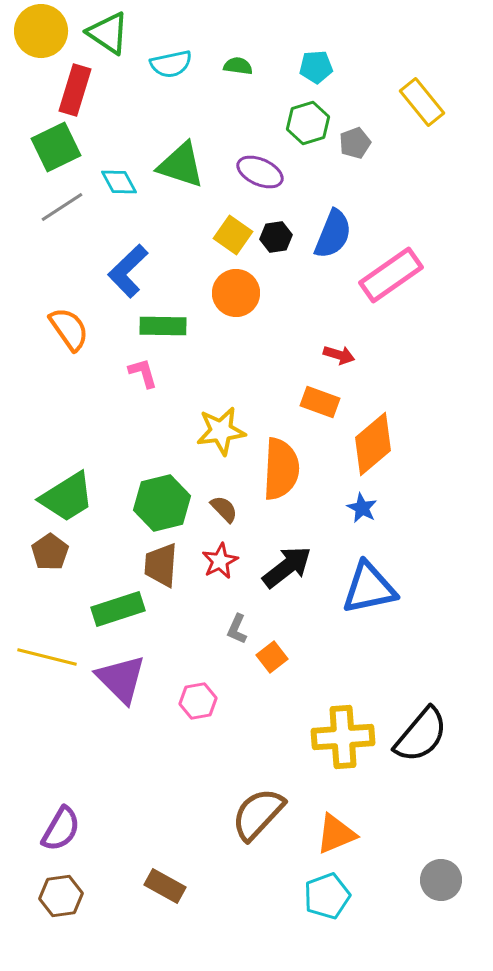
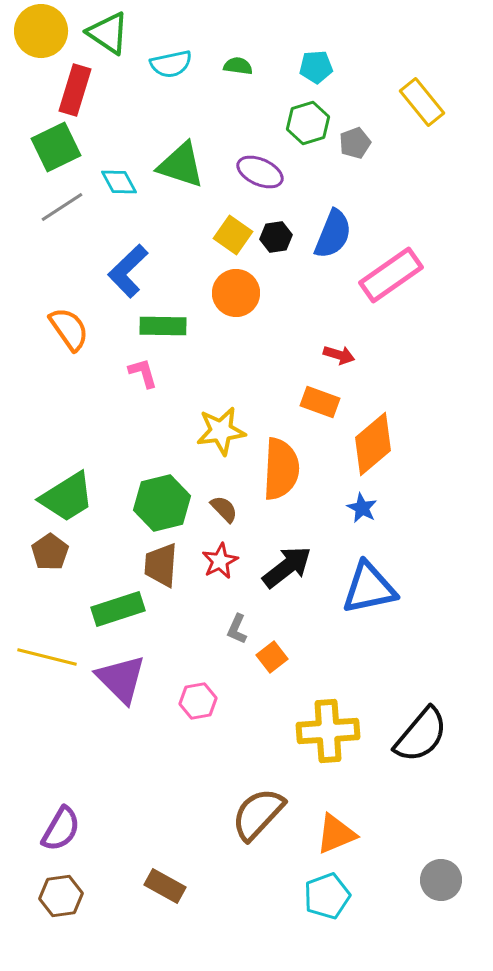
yellow cross at (343, 737): moved 15 px left, 6 px up
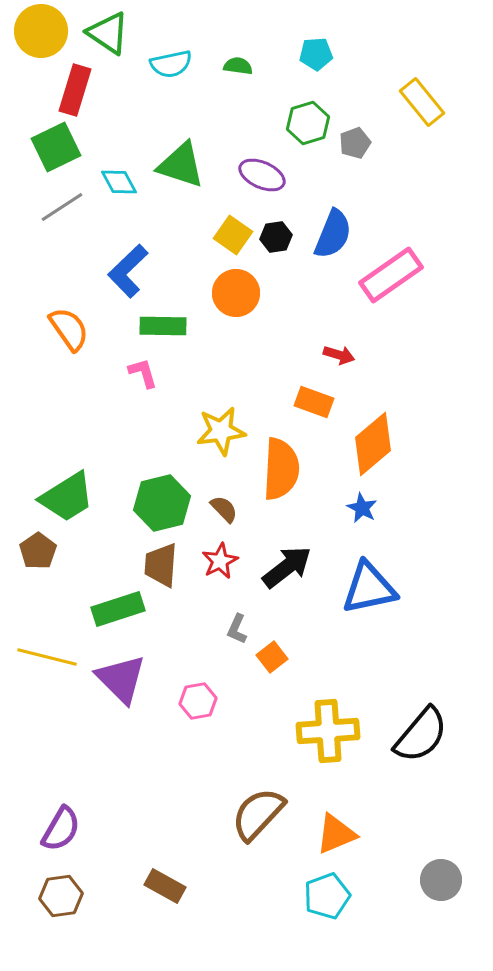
cyan pentagon at (316, 67): moved 13 px up
purple ellipse at (260, 172): moved 2 px right, 3 px down
orange rectangle at (320, 402): moved 6 px left
brown pentagon at (50, 552): moved 12 px left, 1 px up
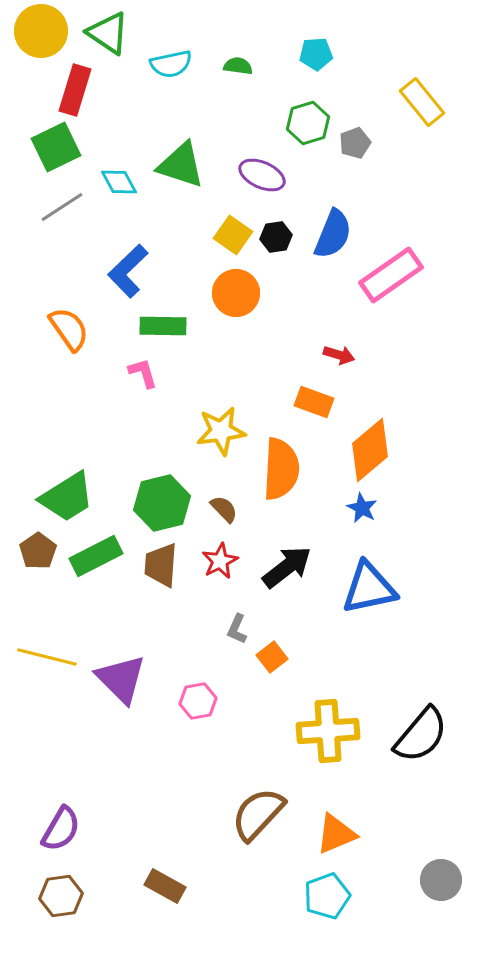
orange diamond at (373, 444): moved 3 px left, 6 px down
green rectangle at (118, 609): moved 22 px left, 53 px up; rotated 9 degrees counterclockwise
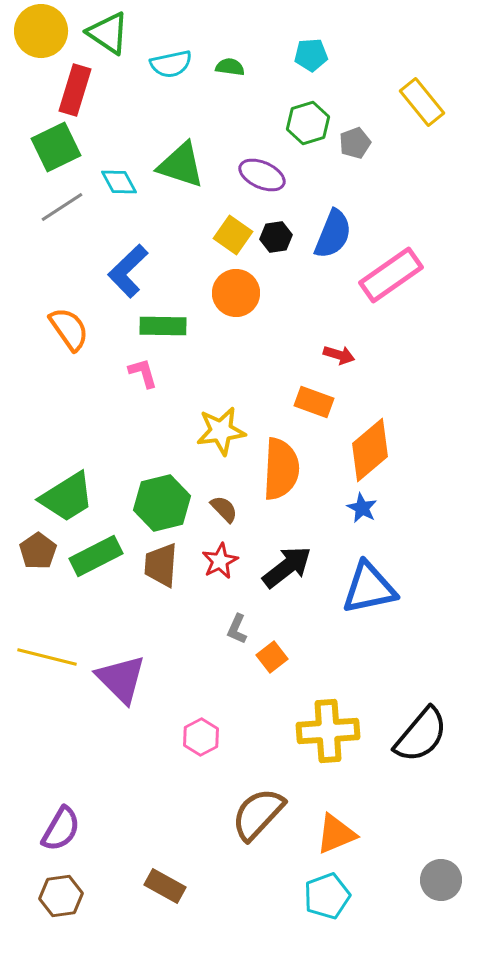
cyan pentagon at (316, 54): moved 5 px left, 1 px down
green semicircle at (238, 66): moved 8 px left, 1 px down
pink hexagon at (198, 701): moved 3 px right, 36 px down; rotated 18 degrees counterclockwise
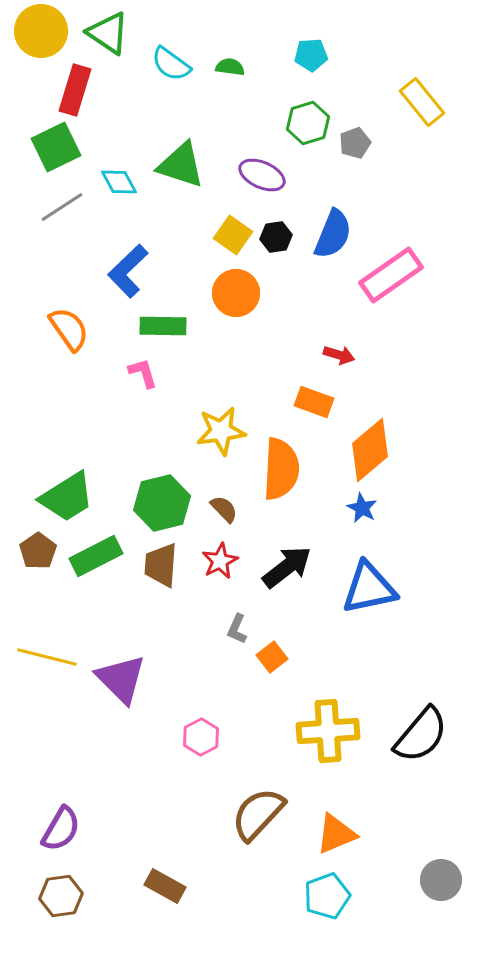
cyan semicircle at (171, 64): rotated 48 degrees clockwise
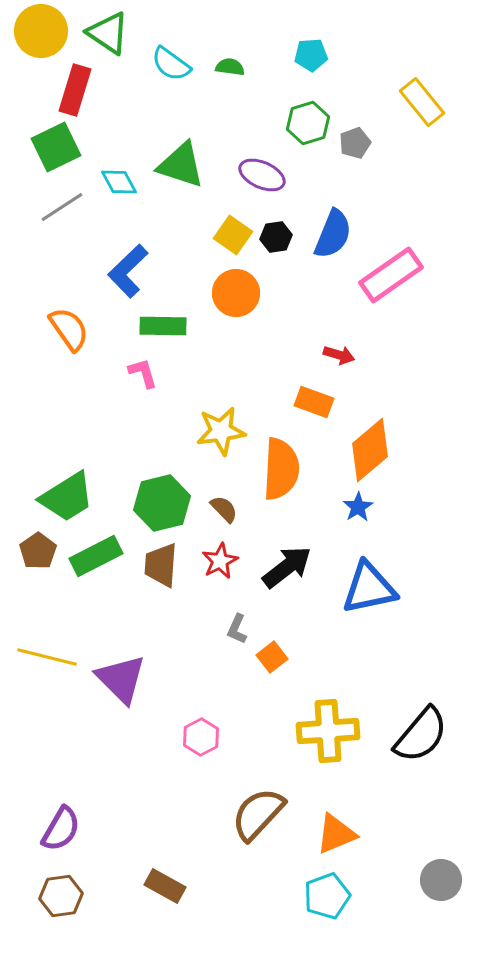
blue star at (362, 508): moved 4 px left, 1 px up; rotated 12 degrees clockwise
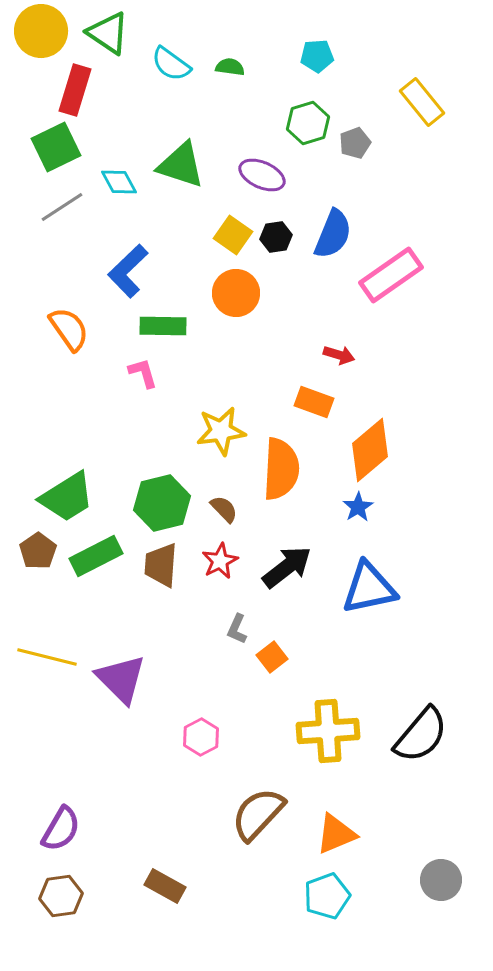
cyan pentagon at (311, 55): moved 6 px right, 1 px down
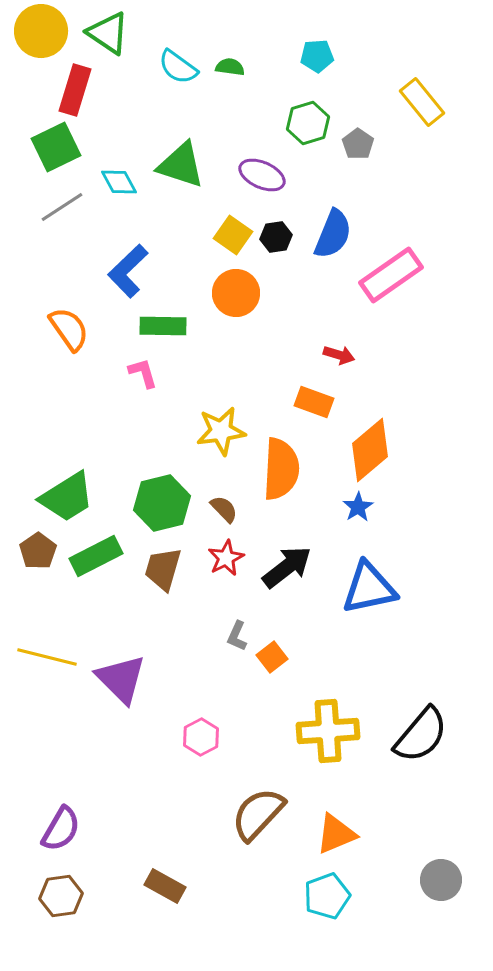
cyan semicircle at (171, 64): moved 7 px right, 3 px down
gray pentagon at (355, 143): moved 3 px right, 1 px down; rotated 16 degrees counterclockwise
red star at (220, 561): moved 6 px right, 3 px up
brown trapezoid at (161, 565): moved 2 px right, 4 px down; rotated 12 degrees clockwise
gray L-shape at (237, 629): moved 7 px down
